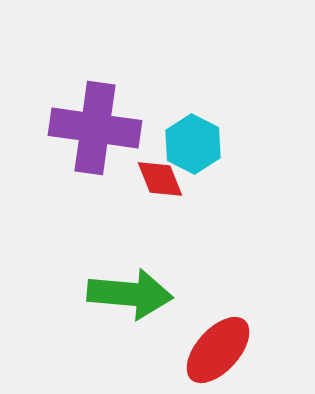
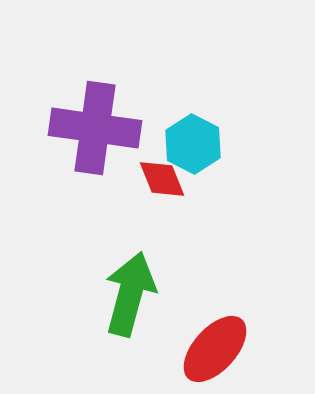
red diamond: moved 2 px right
green arrow: rotated 80 degrees counterclockwise
red ellipse: moved 3 px left, 1 px up
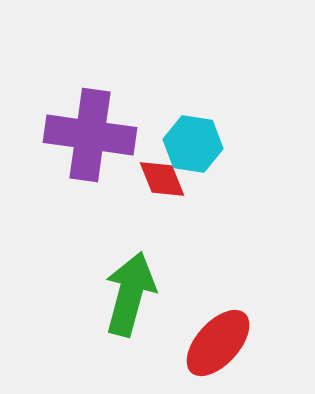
purple cross: moved 5 px left, 7 px down
cyan hexagon: rotated 18 degrees counterclockwise
red ellipse: moved 3 px right, 6 px up
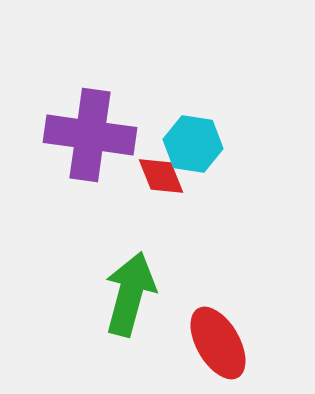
red diamond: moved 1 px left, 3 px up
red ellipse: rotated 72 degrees counterclockwise
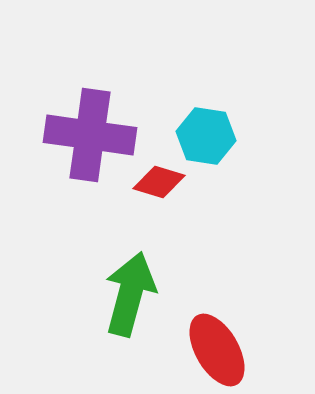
cyan hexagon: moved 13 px right, 8 px up
red diamond: moved 2 px left, 6 px down; rotated 51 degrees counterclockwise
red ellipse: moved 1 px left, 7 px down
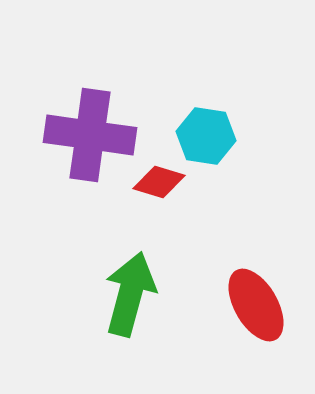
red ellipse: moved 39 px right, 45 px up
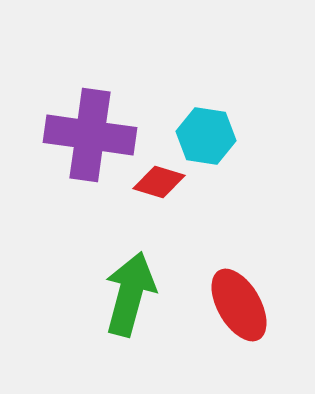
red ellipse: moved 17 px left
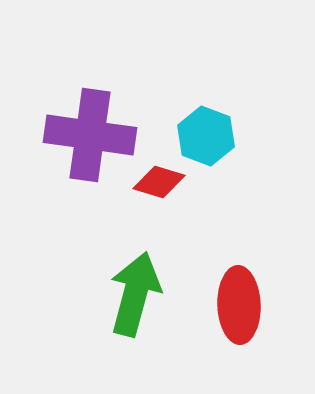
cyan hexagon: rotated 12 degrees clockwise
green arrow: moved 5 px right
red ellipse: rotated 28 degrees clockwise
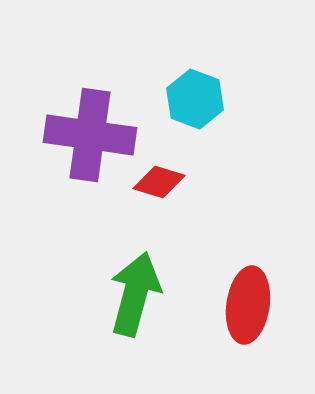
cyan hexagon: moved 11 px left, 37 px up
red ellipse: moved 9 px right; rotated 10 degrees clockwise
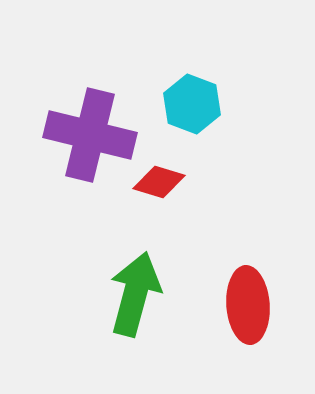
cyan hexagon: moved 3 px left, 5 px down
purple cross: rotated 6 degrees clockwise
red ellipse: rotated 12 degrees counterclockwise
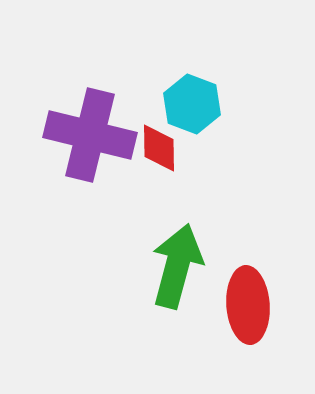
red diamond: moved 34 px up; rotated 72 degrees clockwise
green arrow: moved 42 px right, 28 px up
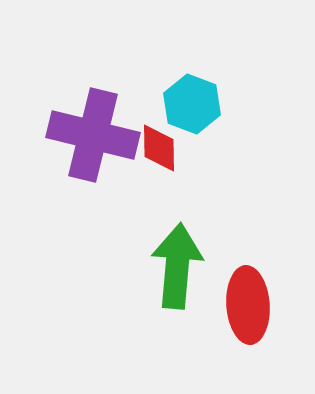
purple cross: moved 3 px right
green arrow: rotated 10 degrees counterclockwise
